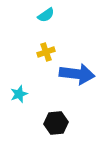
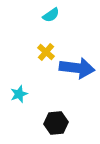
cyan semicircle: moved 5 px right
yellow cross: rotated 30 degrees counterclockwise
blue arrow: moved 6 px up
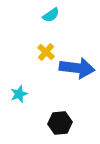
black hexagon: moved 4 px right
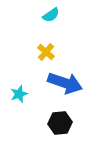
blue arrow: moved 12 px left, 15 px down; rotated 12 degrees clockwise
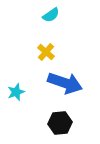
cyan star: moved 3 px left, 2 px up
